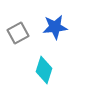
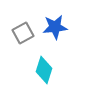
gray square: moved 5 px right
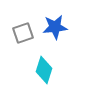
gray square: rotated 10 degrees clockwise
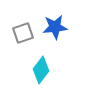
cyan diamond: moved 3 px left; rotated 20 degrees clockwise
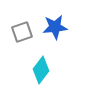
gray square: moved 1 px left, 1 px up
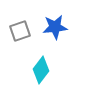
gray square: moved 2 px left, 1 px up
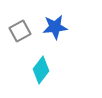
gray square: rotated 10 degrees counterclockwise
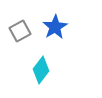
blue star: rotated 25 degrees counterclockwise
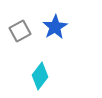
cyan diamond: moved 1 px left, 6 px down
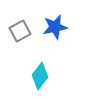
blue star: rotated 20 degrees clockwise
